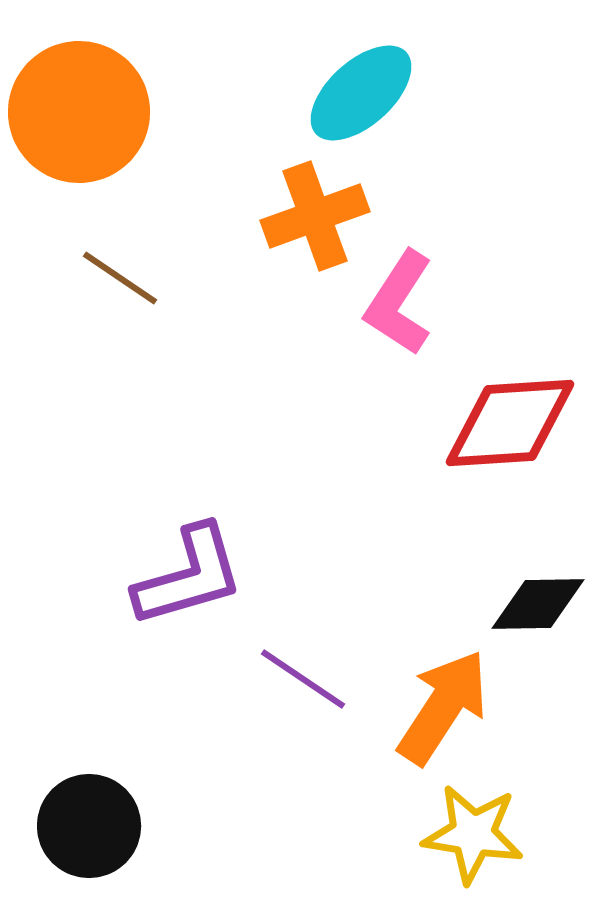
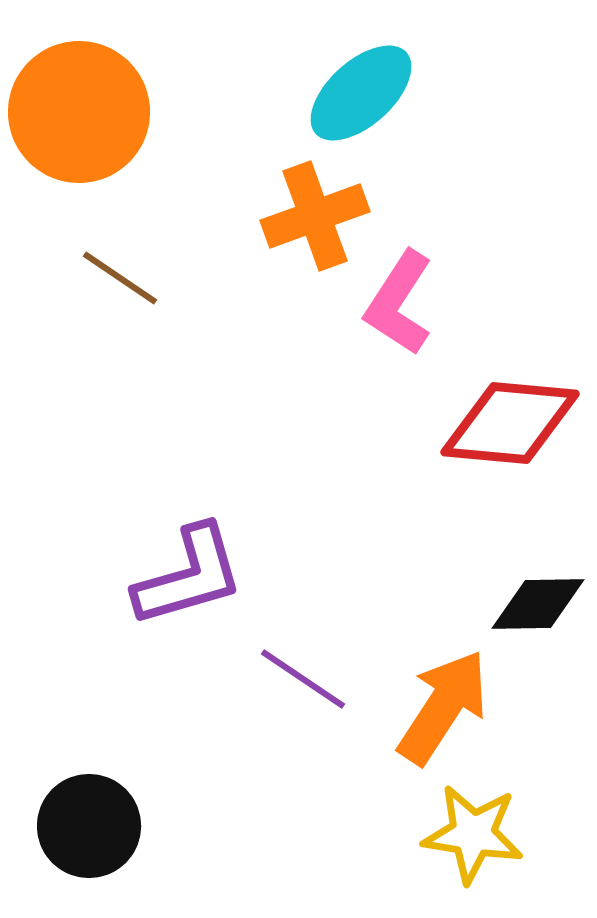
red diamond: rotated 9 degrees clockwise
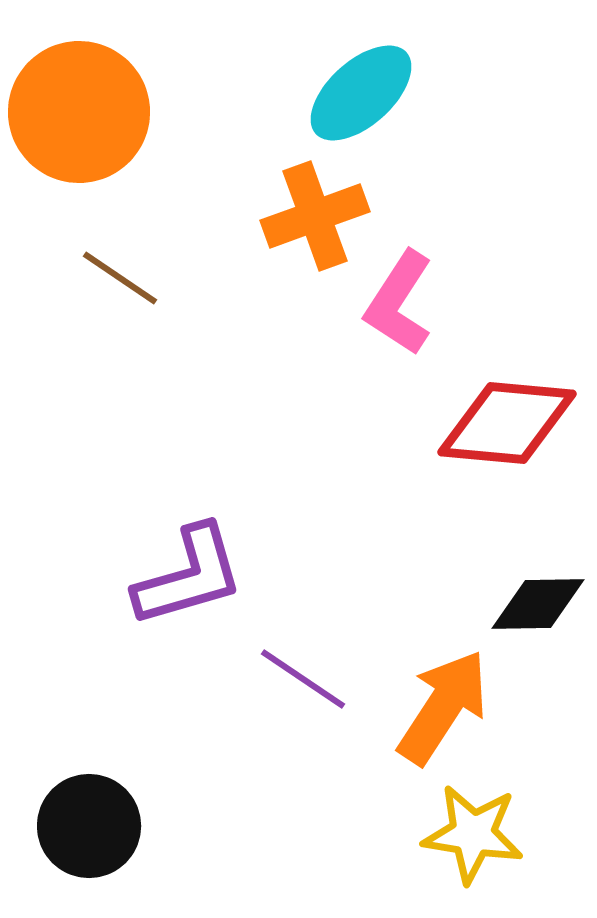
red diamond: moved 3 px left
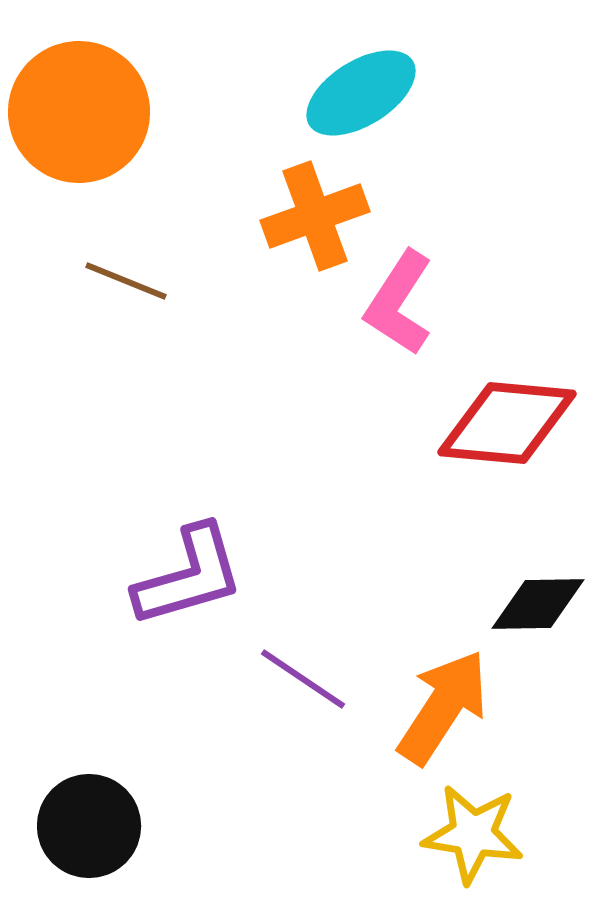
cyan ellipse: rotated 10 degrees clockwise
brown line: moved 6 px right, 3 px down; rotated 12 degrees counterclockwise
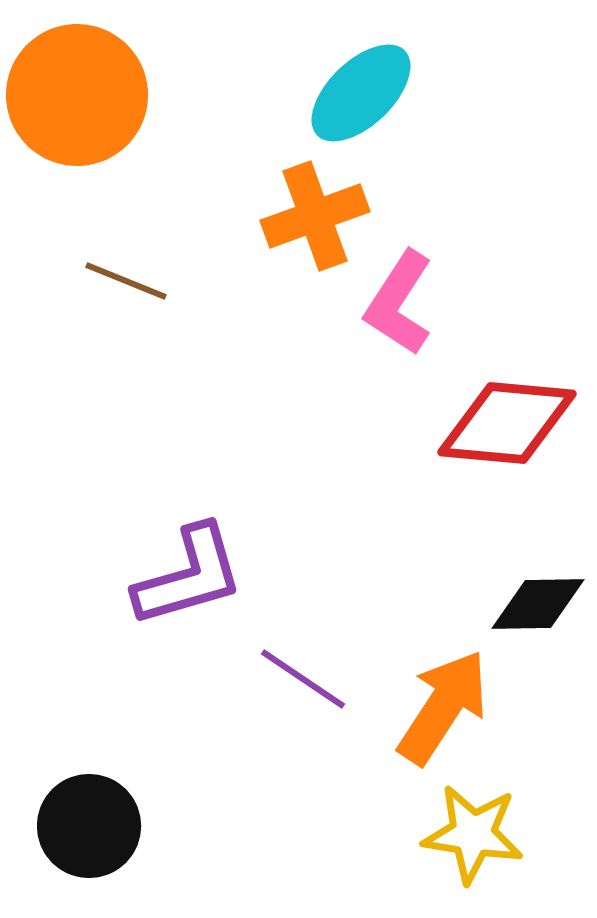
cyan ellipse: rotated 12 degrees counterclockwise
orange circle: moved 2 px left, 17 px up
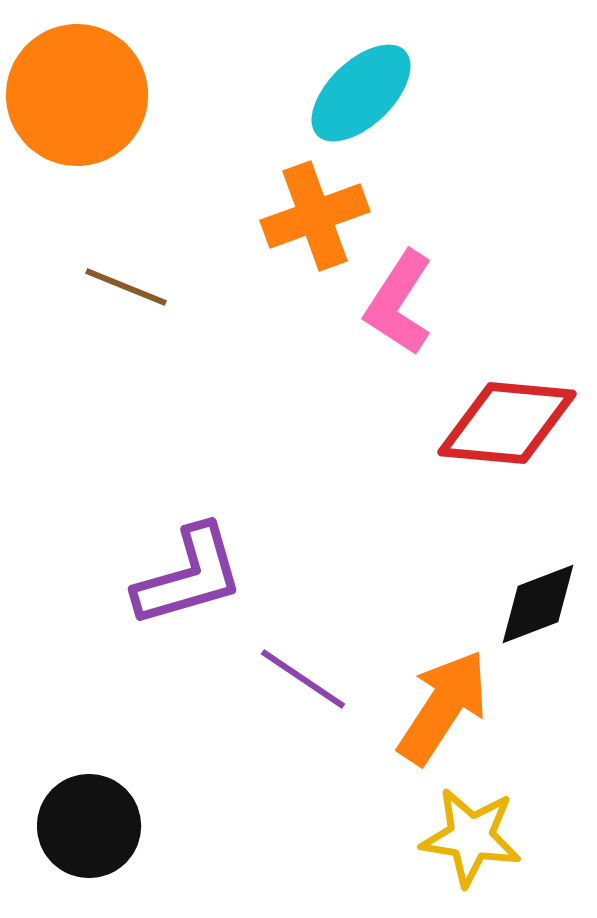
brown line: moved 6 px down
black diamond: rotated 20 degrees counterclockwise
yellow star: moved 2 px left, 3 px down
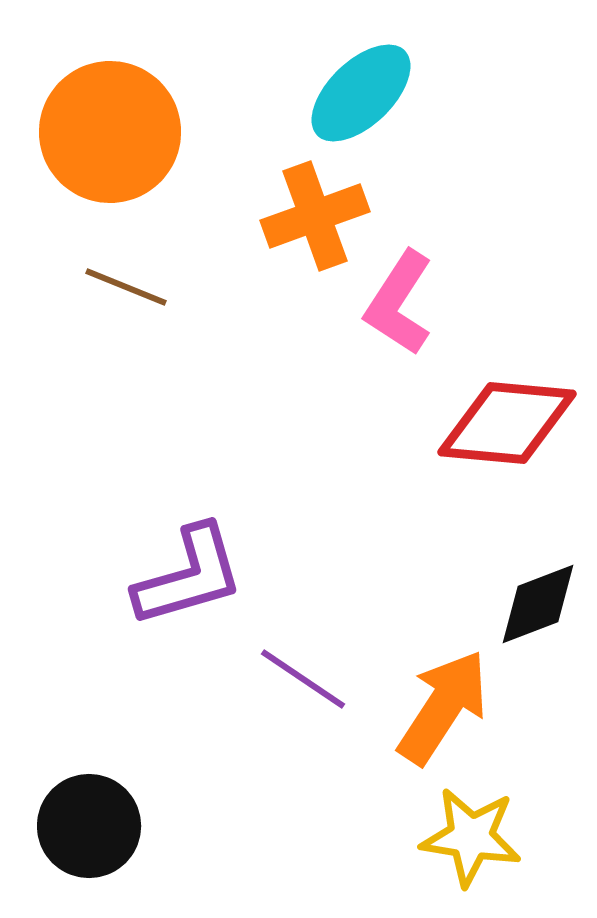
orange circle: moved 33 px right, 37 px down
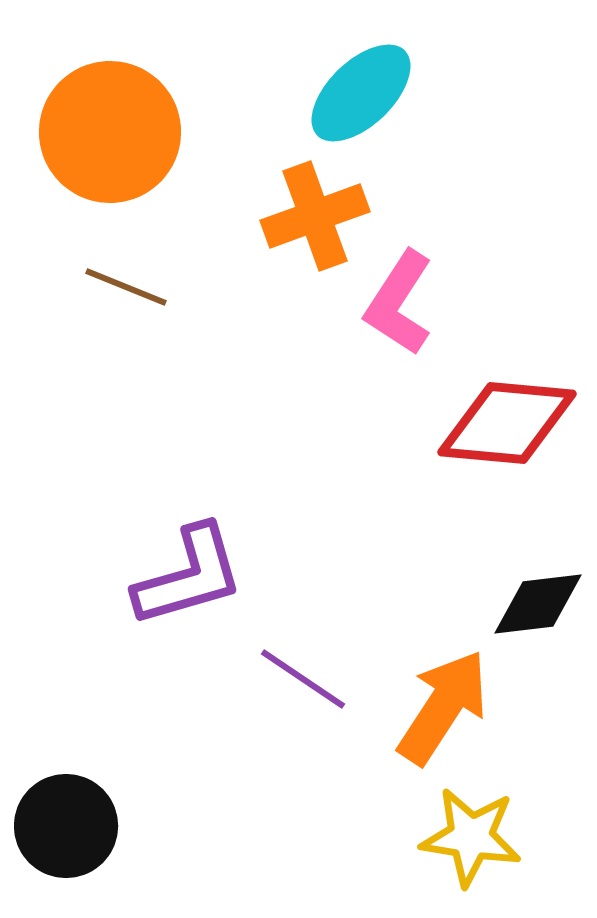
black diamond: rotated 14 degrees clockwise
black circle: moved 23 px left
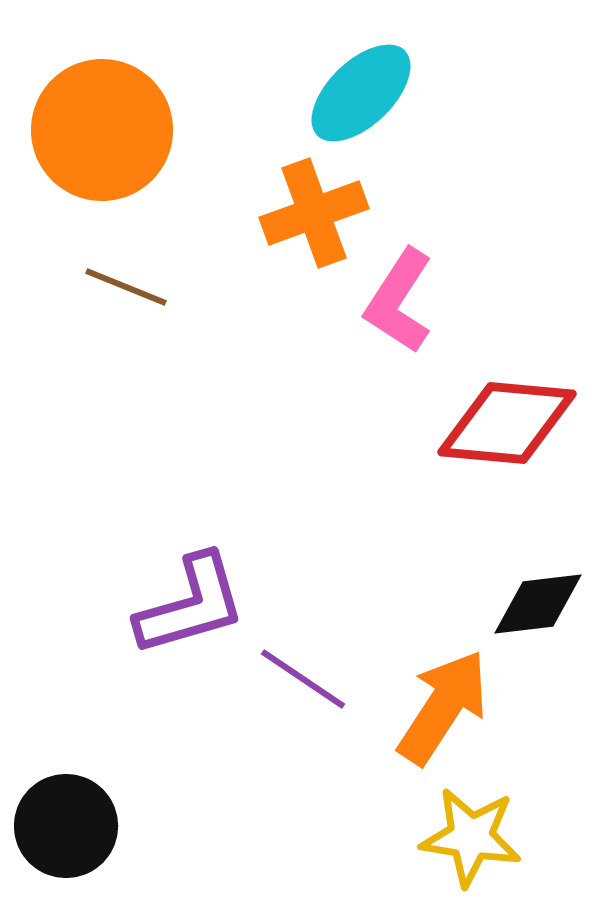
orange circle: moved 8 px left, 2 px up
orange cross: moved 1 px left, 3 px up
pink L-shape: moved 2 px up
purple L-shape: moved 2 px right, 29 px down
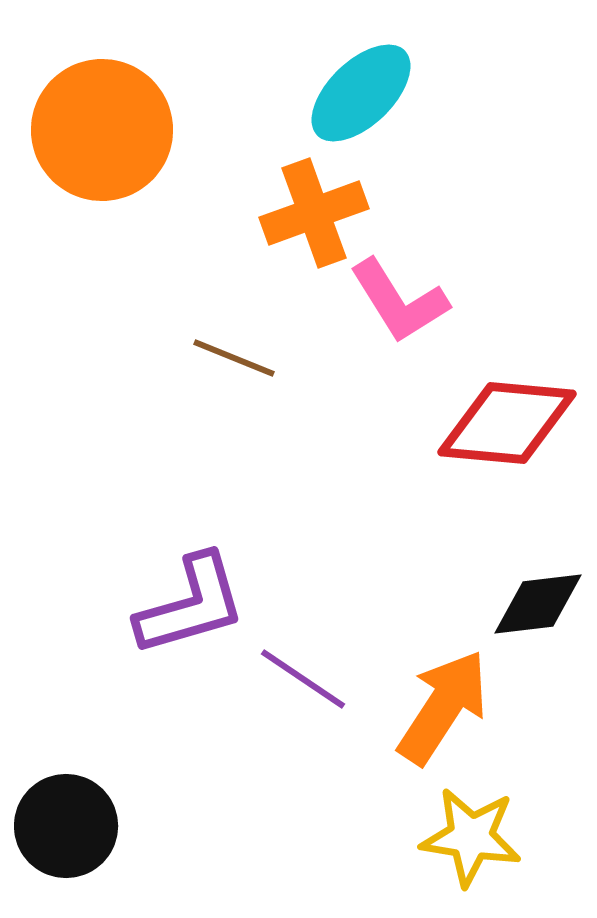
brown line: moved 108 px right, 71 px down
pink L-shape: rotated 65 degrees counterclockwise
